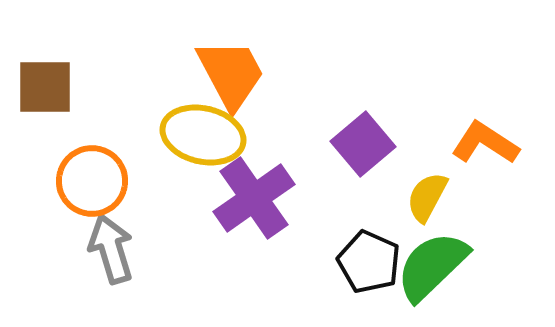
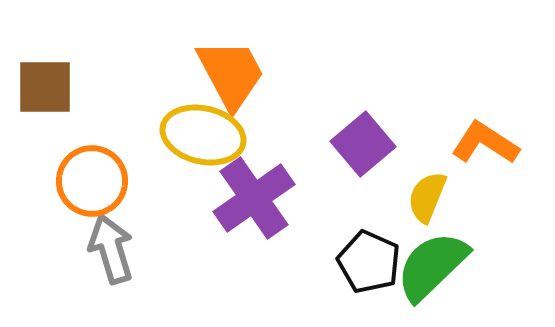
yellow semicircle: rotated 6 degrees counterclockwise
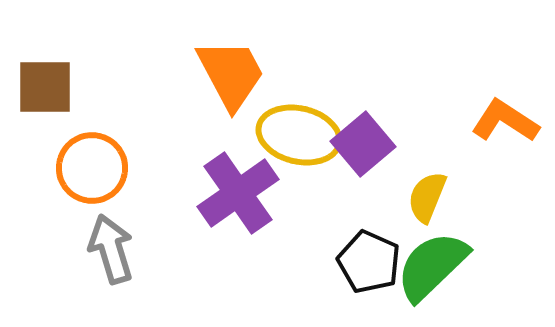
yellow ellipse: moved 96 px right
orange L-shape: moved 20 px right, 22 px up
orange circle: moved 13 px up
purple cross: moved 16 px left, 5 px up
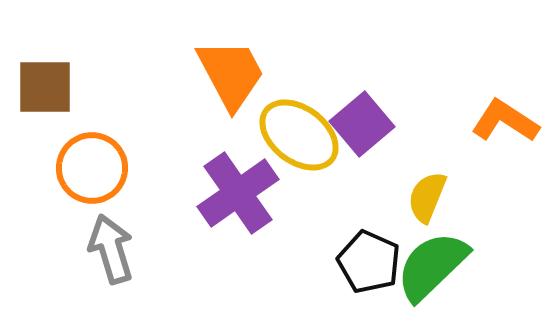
yellow ellipse: rotated 24 degrees clockwise
purple square: moved 1 px left, 20 px up
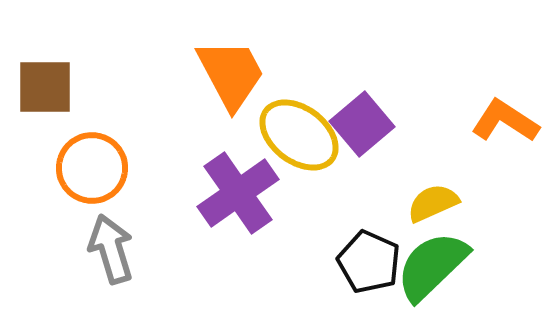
yellow semicircle: moved 6 px right, 6 px down; rotated 44 degrees clockwise
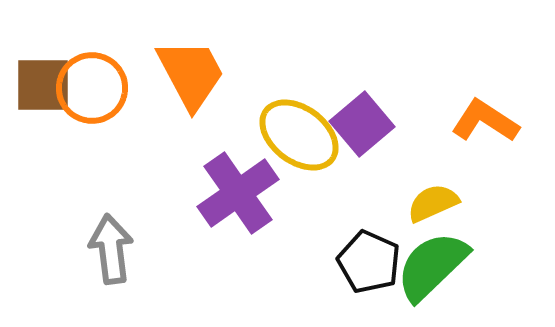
orange trapezoid: moved 40 px left
brown square: moved 2 px left, 2 px up
orange L-shape: moved 20 px left
orange circle: moved 80 px up
gray arrow: rotated 10 degrees clockwise
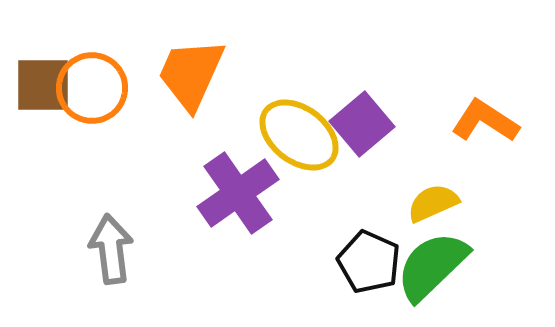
orange trapezoid: rotated 128 degrees counterclockwise
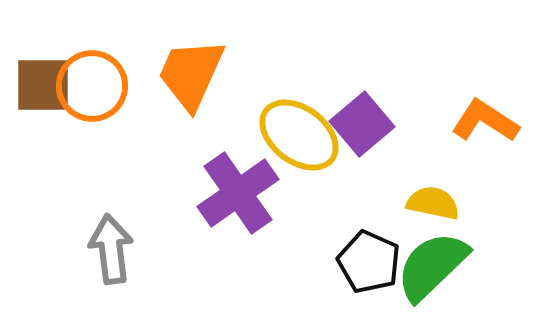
orange circle: moved 2 px up
yellow semicircle: rotated 36 degrees clockwise
